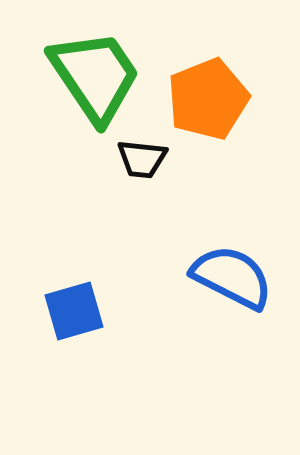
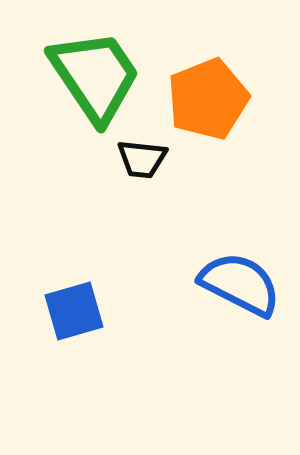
blue semicircle: moved 8 px right, 7 px down
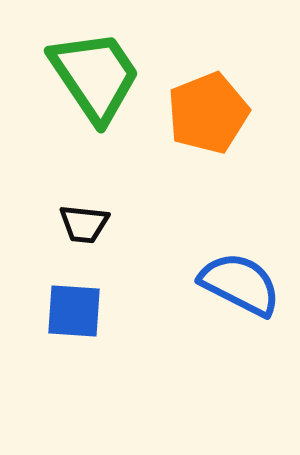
orange pentagon: moved 14 px down
black trapezoid: moved 58 px left, 65 px down
blue square: rotated 20 degrees clockwise
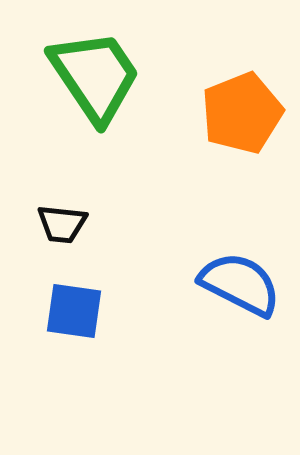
orange pentagon: moved 34 px right
black trapezoid: moved 22 px left
blue square: rotated 4 degrees clockwise
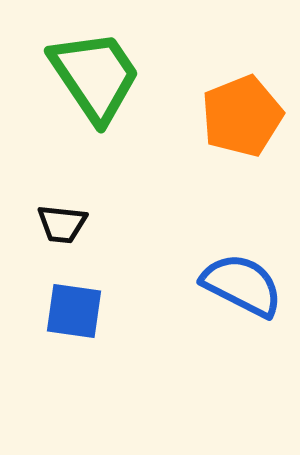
orange pentagon: moved 3 px down
blue semicircle: moved 2 px right, 1 px down
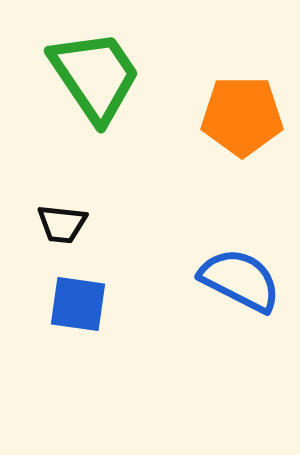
orange pentagon: rotated 22 degrees clockwise
blue semicircle: moved 2 px left, 5 px up
blue square: moved 4 px right, 7 px up
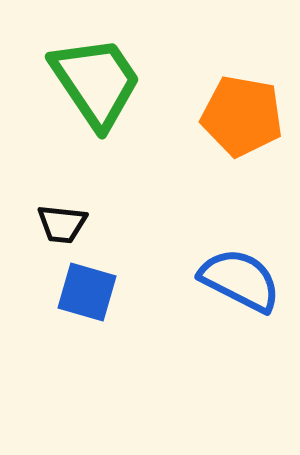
green trapezoid: moved 1 px right, 6 px down
orange pentagon: rotated 10 degrees clockwise
blue square: moved 9 px right, 12 px up; rotated 8 degrees clockwise
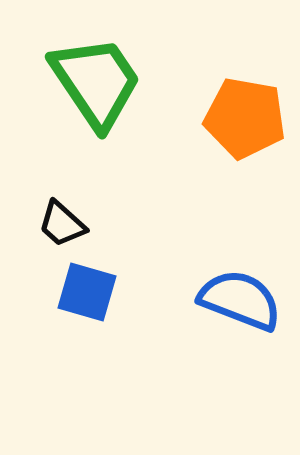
orange pentagon: moved 3 px right, 2 px down
black trapezoid: rotated 36 degrees clockwise
blue semicircle: moved 20 px down; rotated 6 degrees counterclockwise
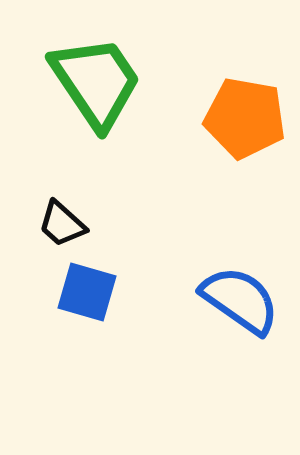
blue semicircle: rotated 14 degrees clockwise
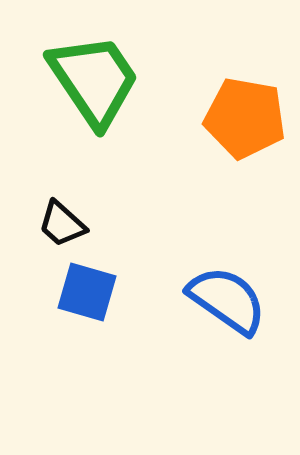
green trapezoid: moved 2 px left, 2 px up
blue semicircle: moved 13 px left
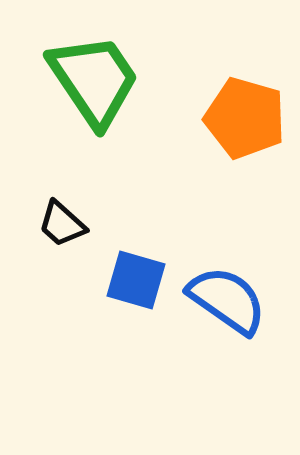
orange pentagon: rotated 6 degrees clockwise
blue square: moved 49 px right, 12 px up
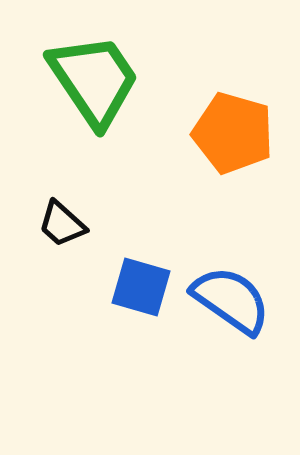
orange pentagon: moved 12 px left, 15 px down
blue square: moved 5 px right, 7 px down
blue semicircle: moved 4 px right
